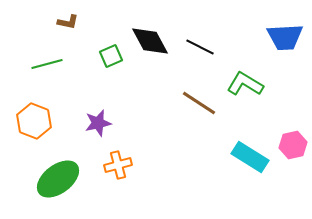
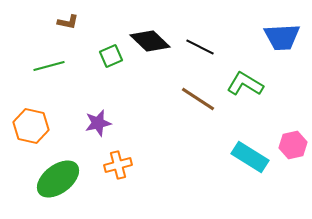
blue trapezoid: moved 3 px left
black diamond: rotated 18 degrees counterclockwise
green line: moved 2 px right, 2 px down
brown line: moved 1 px left, 4 px up
orange hexagon: moved 3 px left, 5 px down; rotated 8 degrees counterclockwise
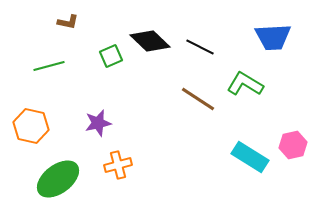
blue trapezoid: moved 9 px left
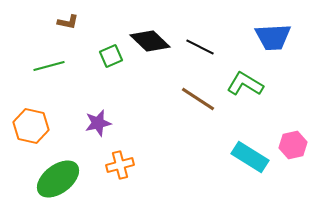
orange cross: moved 2 px right
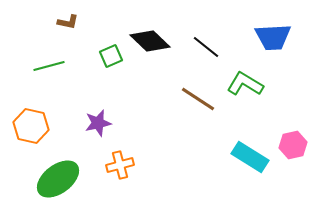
black line: moved 6 px right; rotated 12 degrees clockwise
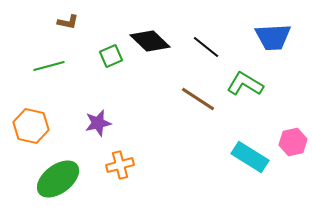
pink hexagon: moved 3 px up
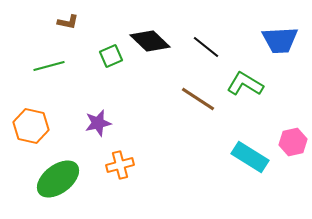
blue trapezoid: moved 7 px right, 3 px down
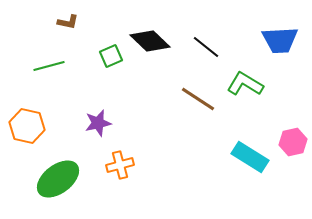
orange hexagon: moved 4 px left
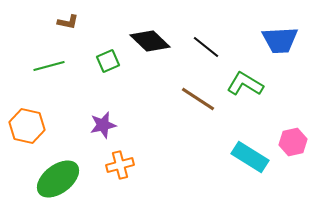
green square: moved 3 px left, 5 px down
purple star: moved 5 px right, 2 px down
